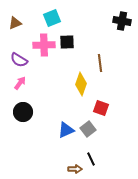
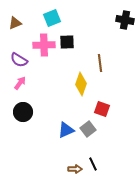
black cross: moved 3 px right, 1 px up
red square: moved 1 px right, 1 px down
black line: moved 2 px right, 5 px down
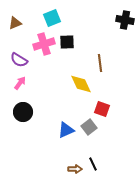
pink cross: moved 1 px up; rotated 15 degrees counterclockwise
yellow diamond: rotated 45 degrees counterclockwise
gray square: moved 1 px right, 2 px up
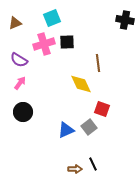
brown line: moved 2 px left
